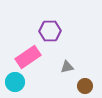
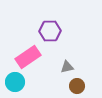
brown circle: moved 8 px left
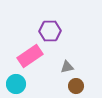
pink rectangle: moved 2 px right, 1 px up
cyan circle: moved 1 px right, 2 px down
brown circle: moved 1 px left
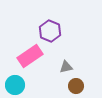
purple hexagon: rotated 25 degrees clockwise
gray triangle: moved 1 px left
cyan circle: moved 1 px left, 1 px down
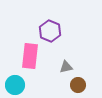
pink rectangle: rotated 50 degrees counterclockwise
brown circle: moved 2 px right, 1 px up
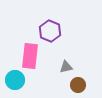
cyan circle: moved 5 px up
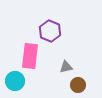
cyan circle: moved 1 px down
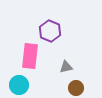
cyan circle: moved 4 px right, 4 px down
brown circle: moved 2 px left, 3 px down
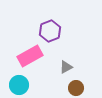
purple hexagon: rotated 15 degrees clockwise
pink rectangle: rotated 55 degrees clockwise
gray triangle: rotated 16 degrees counterclockwise
